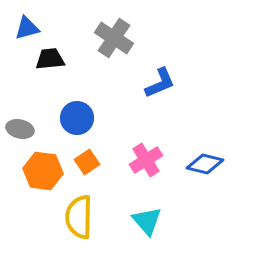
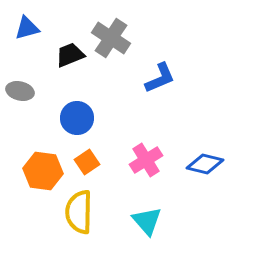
gray cross: moved 3 px left
black trapezoid: moved 20 px right, 4 px up; rotated 16 degrees counterclockwise
blue L-shape: moved 5 px up
gray ellipse: moved 38 px up
yellow semicircle: moved 5 px up
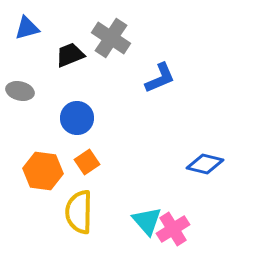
pink cross: moved 27 px right, 69 px down
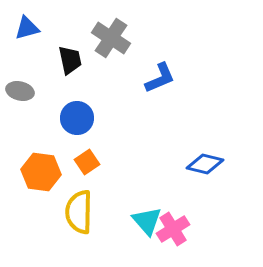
black trapezoid: moved 5 px down; rotated 100 degrees clockwise
orange hexagon: moved 2 px left, 1 px down
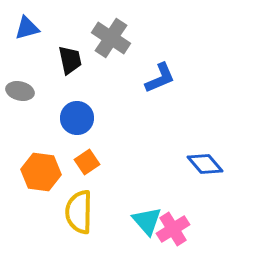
blue diamond: rotated 36 degrees clockwise
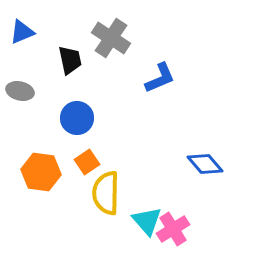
blue triangle: moved 5 px left, 4 px down; rotated 8 degrees counterclockwise
yellow semicircle: moved 27 px right, 19 px up
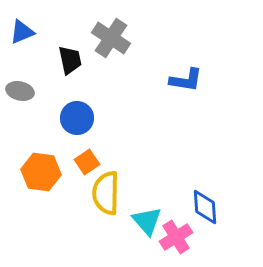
blue L-shape: moved 26 px right, 2 px down; rotated 32 degrees clockwise
blue diamond: moved 43 px down; rotated 36 degrees clockwise
pink cross: moved 3 px right, 8 px down
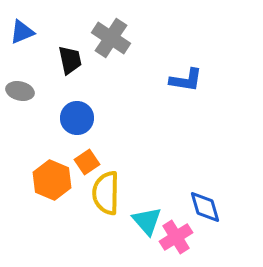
orange hexagon: moved 11 px right, 8 px down; rotated 15 degrees clockwise
blue diamond: rotated 12 degrees counterclockwise
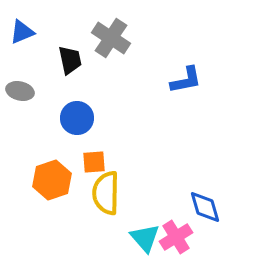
blue L-shape: rotated 20 degrees counterclockwise
orange square: moved 7 px right; rotated 30 degrees clockwise
orange hexagon: rotated 18 degrees clockwise
cyan triangle: moved 2 px left, 17 px down
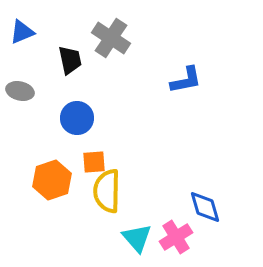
yellow semicircle: moved 1 px right, 2 px up
cyan triangle: moved 8 px left
